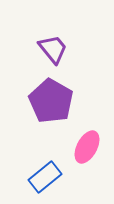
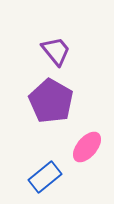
purple trapezoid: moved 3 px right, 2 px down
pink ellipse: rotated 12 degrees clockwise
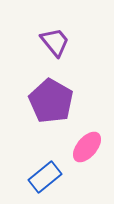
purple trapezoid: moved 1 px left, 9 px up
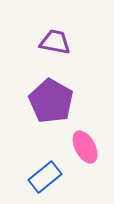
purple trapezoid: rotated 40 degrees counterclockwise
pink ellipse: moved 2 px left; rotated 68 degrees counterclockwise
